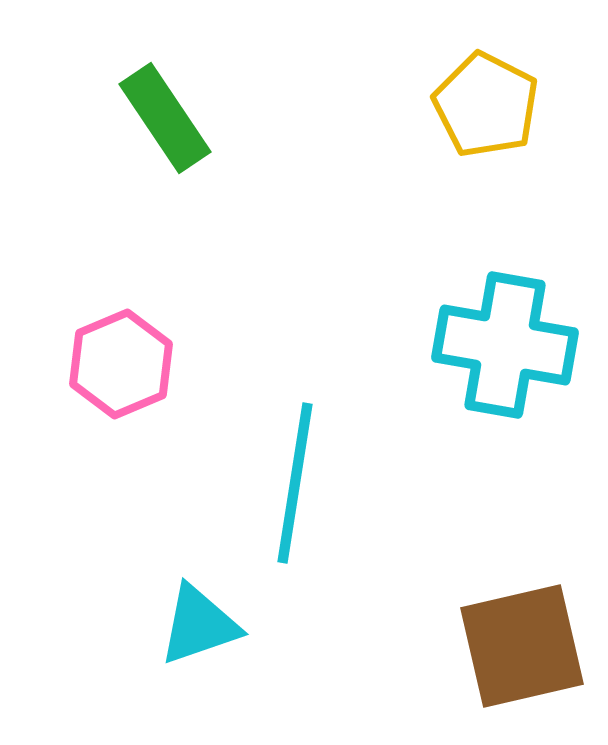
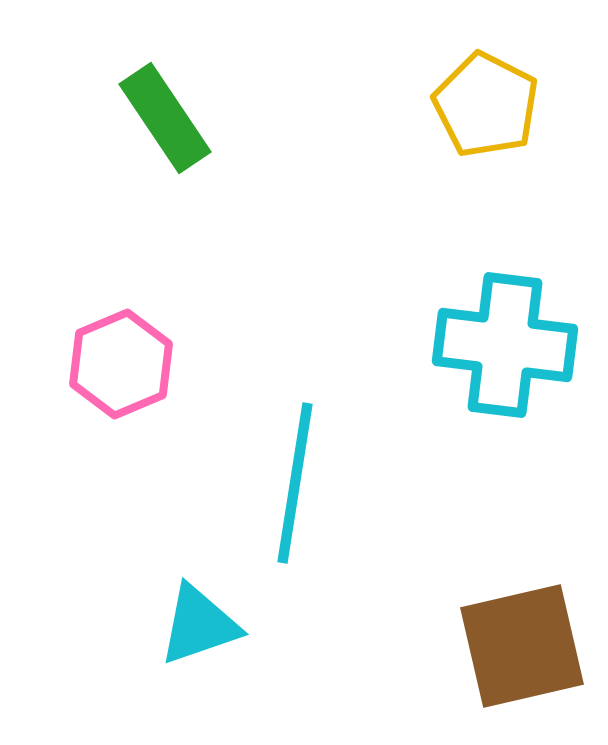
cyan cross: rotated 3 degrees counterclockwise
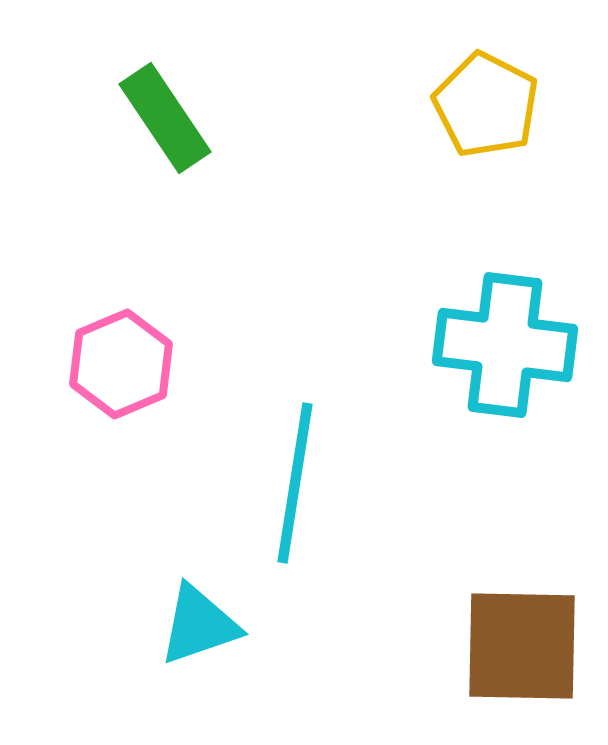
brown square: rotated 14 degrees clockwise
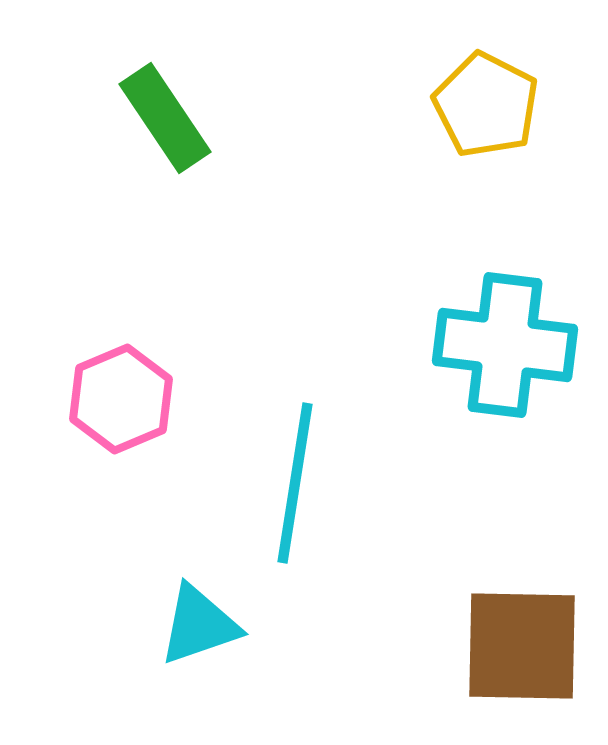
pink hexagon: moved 35 px down
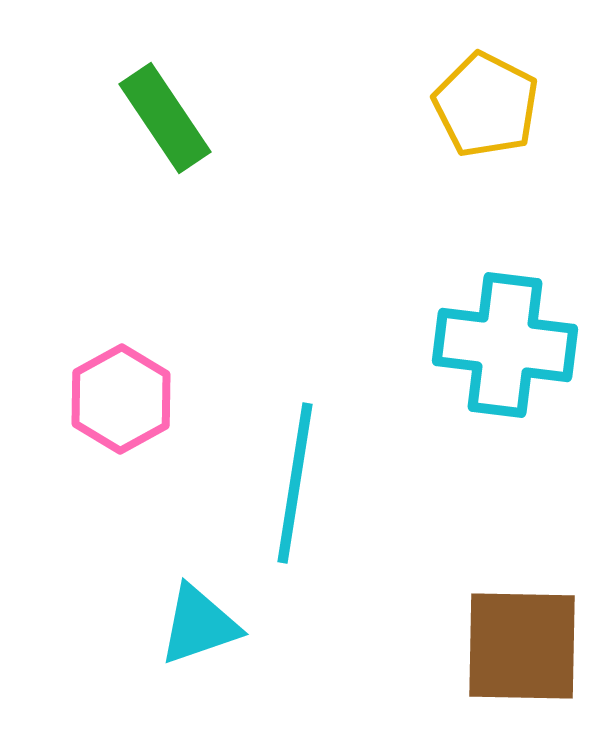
pink hexagon: rotated 6 degrees counterclockwise
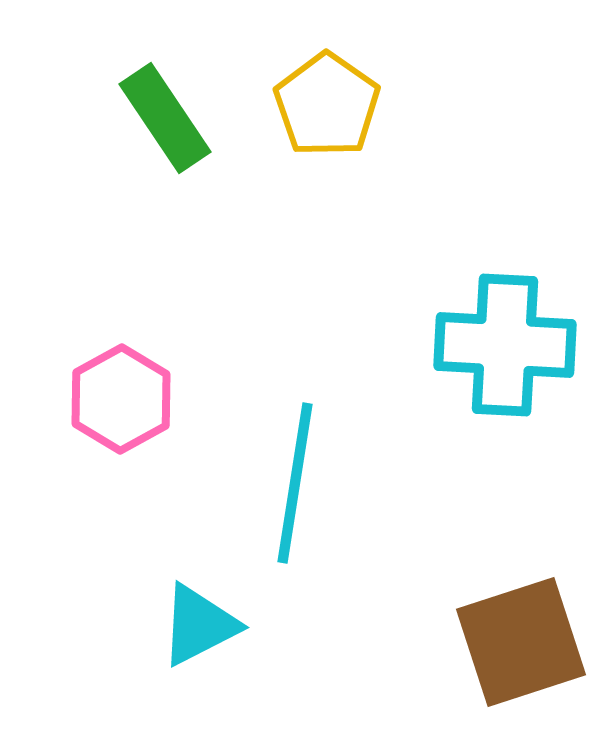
yellow pentagon: moved 159 px left; rotated 8 degrees clockwise
cyan cross: rotated 4 degrees counterclockwise
cyan triangle: rotated 8 degrees counterclockwise
brown square: moved 1 px left, 4 px up; rotated 19 degrees counterclockwise
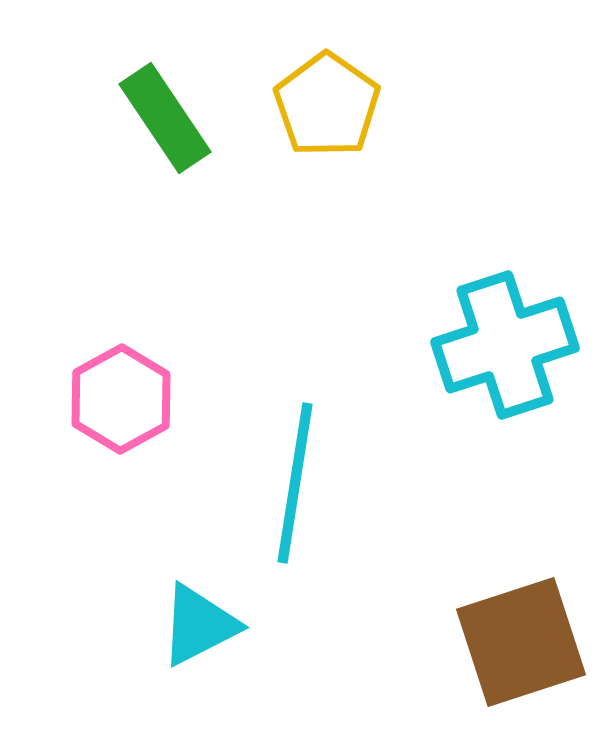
cyan cross: rotated 21 degrees counterclockwise
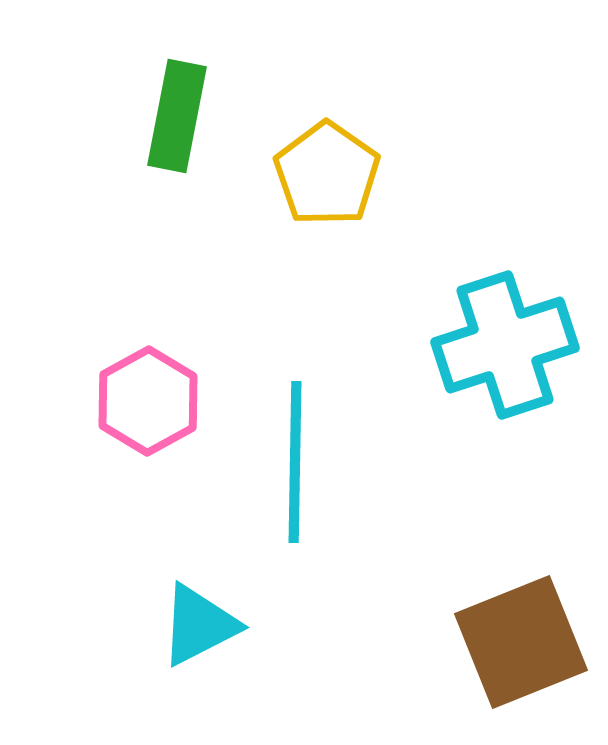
yellow pentagon: moved 69 px down
green rectangle: moved 12 px right, 2 px up; rotated 45 degrees clockwise
pink hexagon: moved 27 px right, 2 px down
cyan line: moved 21 px up; rotated 8 degrees counterclockwise
brown square: rotated 4 degrees counterclockwise
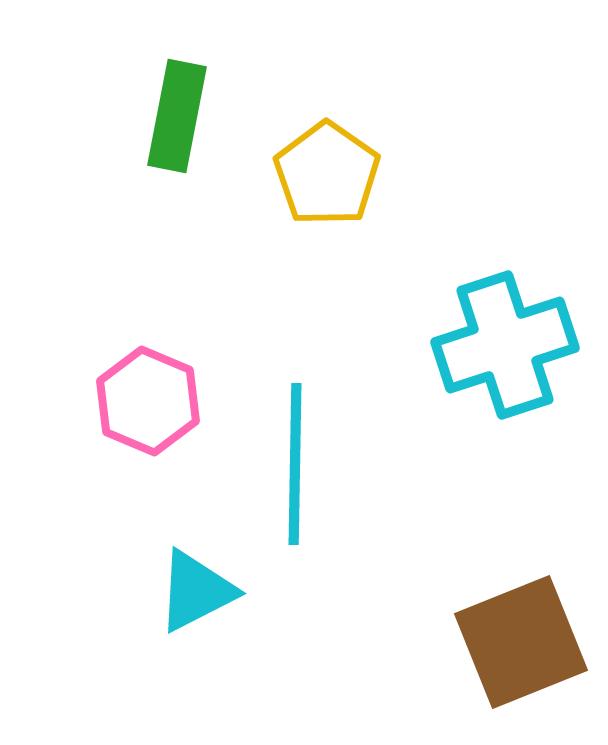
pink hexagon: rotated 8 degrees counterclockwise
cyan line: moved 2 px down
cyan triangle: moved 3 px left, 34 px up
